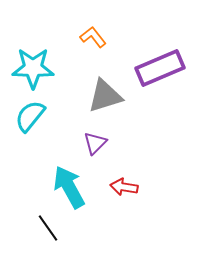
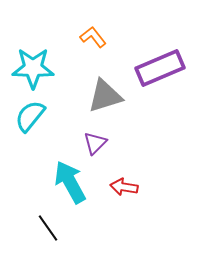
cyan arrow: moved 1 px right, 5 px up
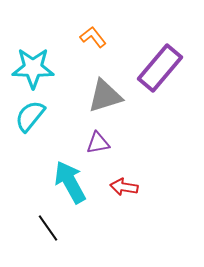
purple rectangle: rotated 27 degrees counterclockwise
purple triangle: moved 3 px right; rotated 35 degrees clockwise
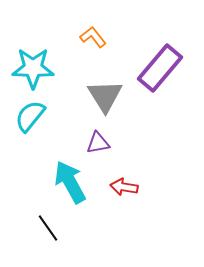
gray triangle: rotated 45 degrees counterclockwise
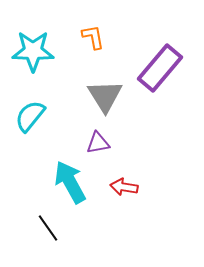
orange L-shape: rotated 28 degrees clockwise
cyan star: moved 17 px up
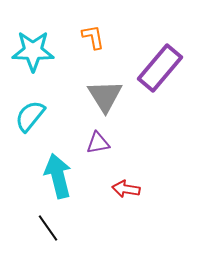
cyan arrow: moved 12 px left, 6 px up; rotated 15 degrees clockwise
red arrow: moved 2 px right, 2 px down
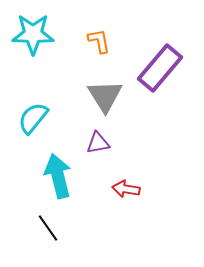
orange L-shape: moved 6 px right, 4 px down
cyan star: moved 17 px up
cyan semicircle: moved 3 px right, 2 px down
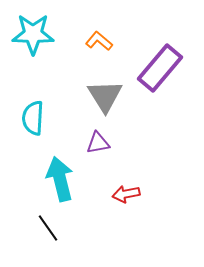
orange L-shape: rotated 40 degrees counterclockwise
cyan semicircle: rotated 36 degrees counterclockwise
cyan arrow: moved 2 px right, 3 px down
red arrow: moved 5 px down; rotated 20 degrees counterclockwise
